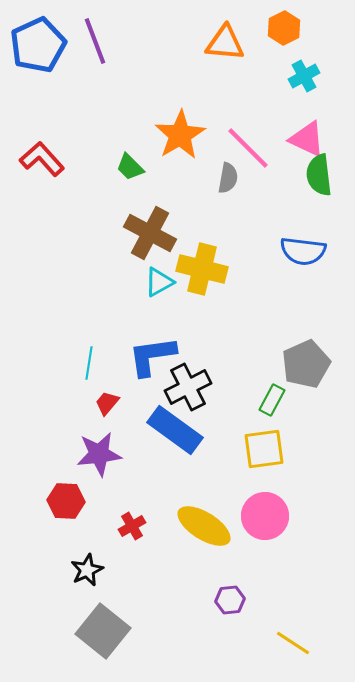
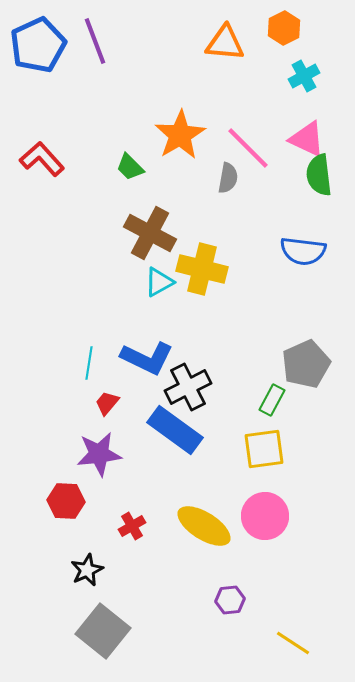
blue L-shape: moved 5 px left, 2 px down; rotated 146 degrees counterclockwise
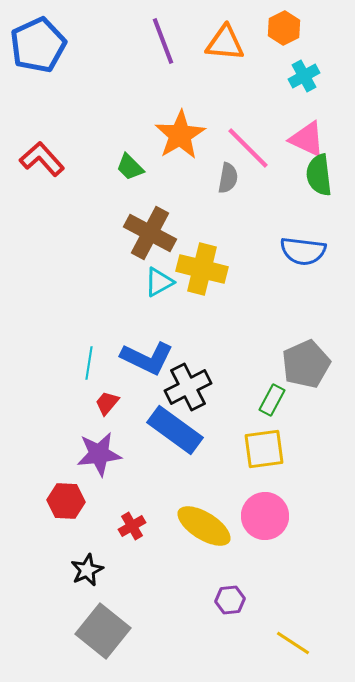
purple line: moved 68 px right
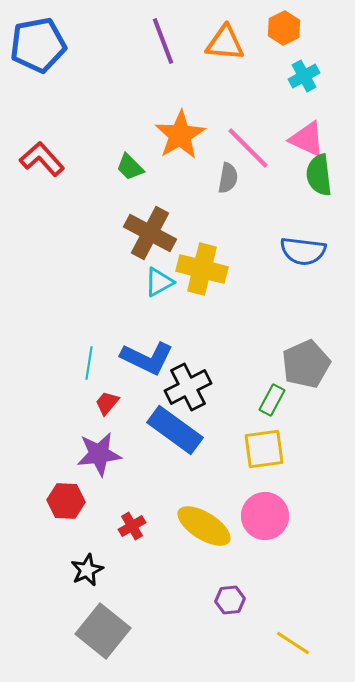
blue pentagon: rotated 14 degrees clockwise
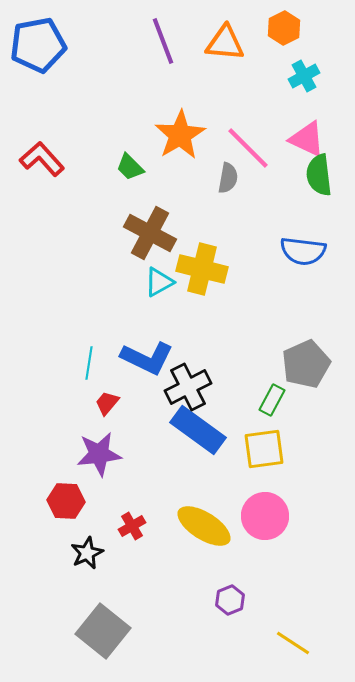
blue rectangle: moved 23 px right
black star: moved 17 px up
purple hexagon: rotated 16 degrees counterclockwise
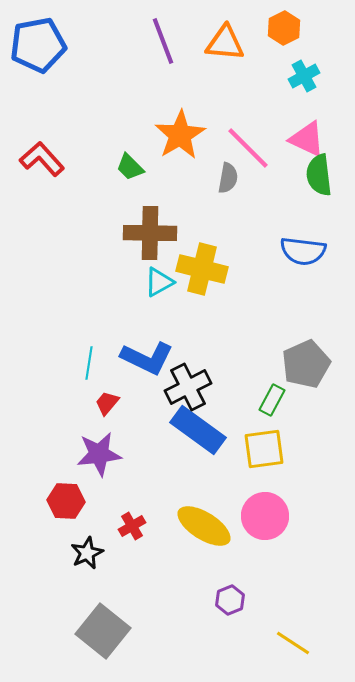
brown cross: rotated 27 degrees counterclockwise
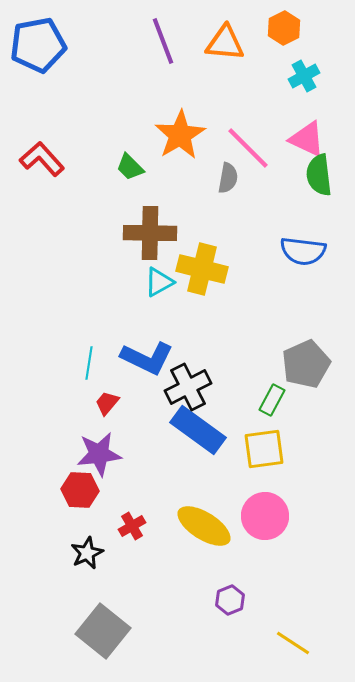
red hexagon: moved 14 px right, 11 px up
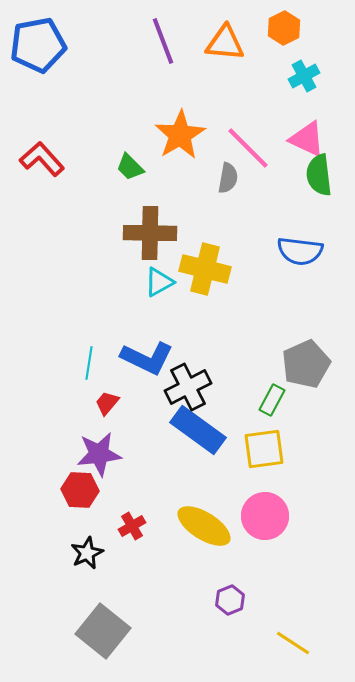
blue semicircle: moved 3 px left
yellow cross: moved 3 px right
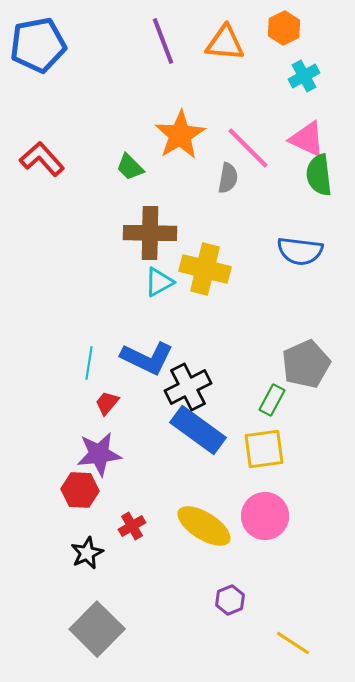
gray square: moved 6 px left, 2 px up; rotated 6 degrees clockwise
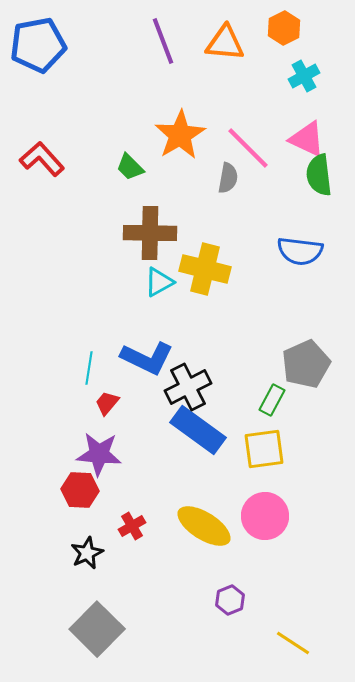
cyan line: moved 5 px down
purple star: rotated 12 degrees clockwise
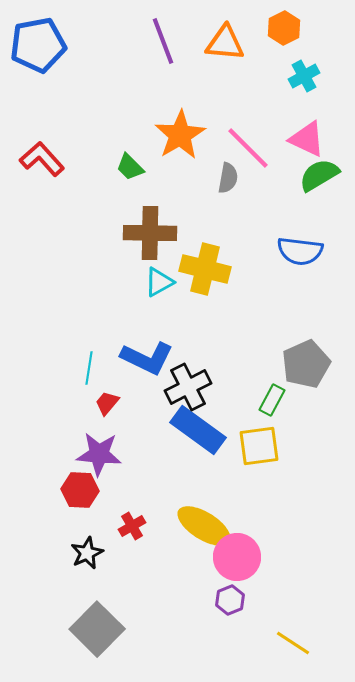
green semicircle: rotated 66 degrees clockwise
yellow square: moved 5 px left, 3 px up
pink circle: moved 28 px left, 41 px down
